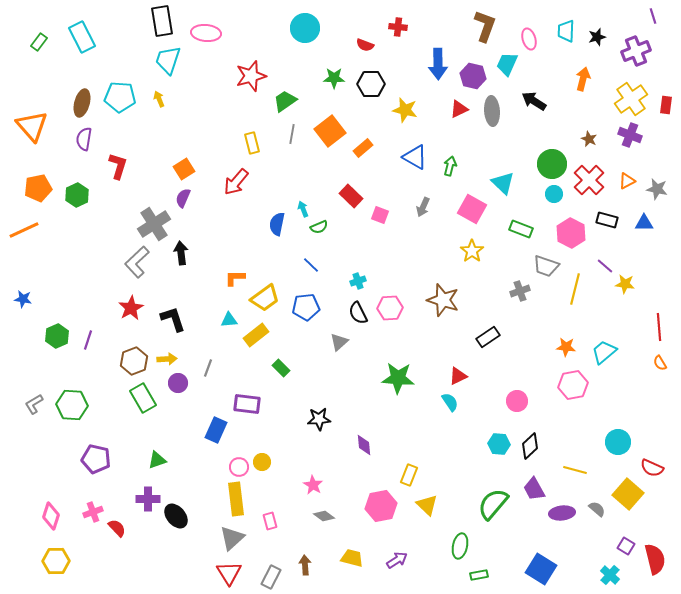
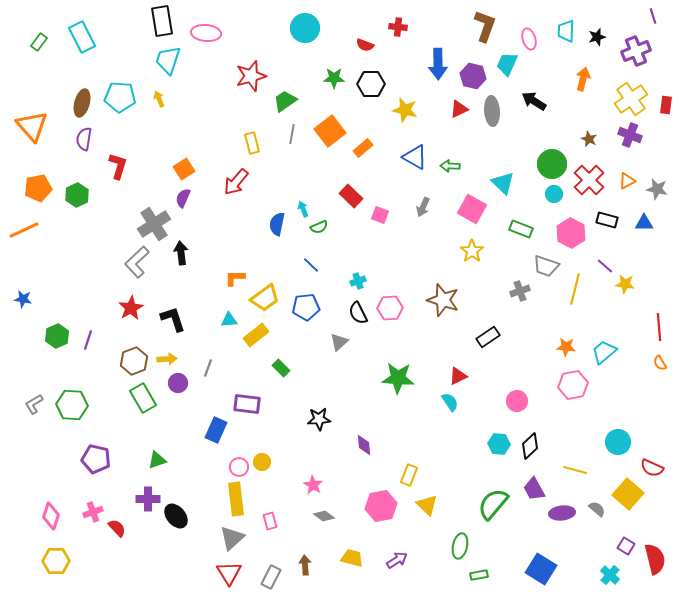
green arrow at (450, 166): rotated 102 degrees counterclockwise
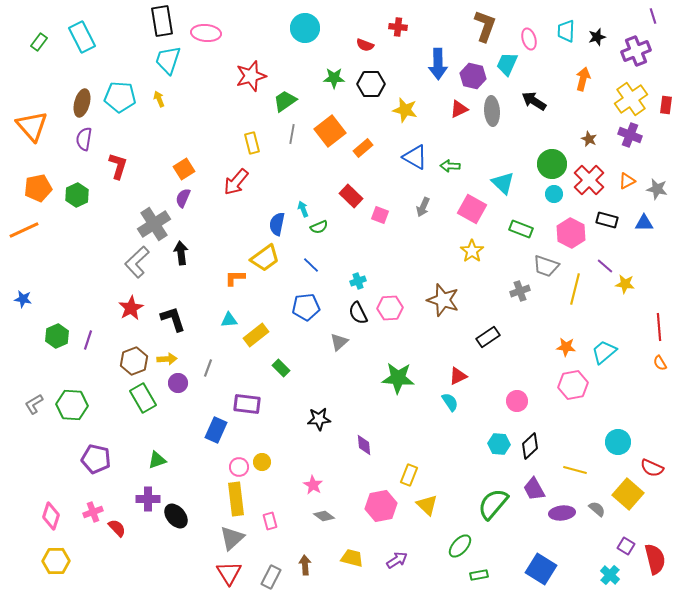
yellow trapezoid at (265, 298): moved 40 px up
green ellipse at (460, 546): rotated 30 degrees clockwise
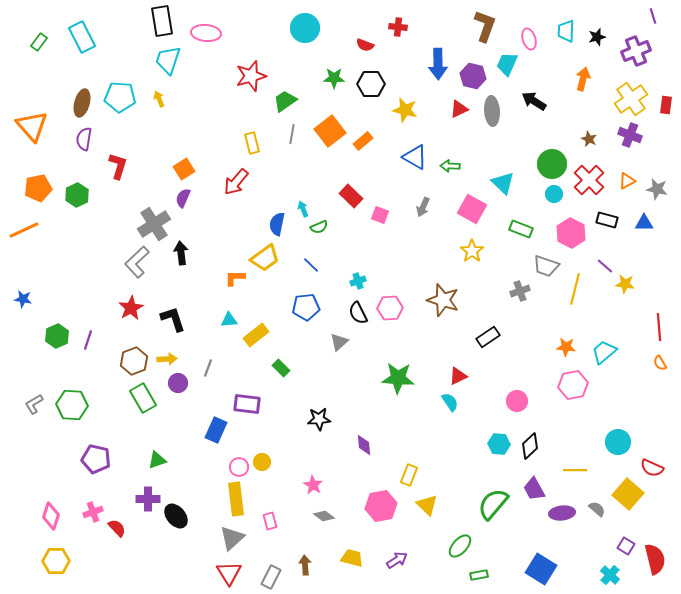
orange rectangle at (363, 148): moved 7 px up
yellow line at (575, 470): rotated 15 degrees counterclockwise
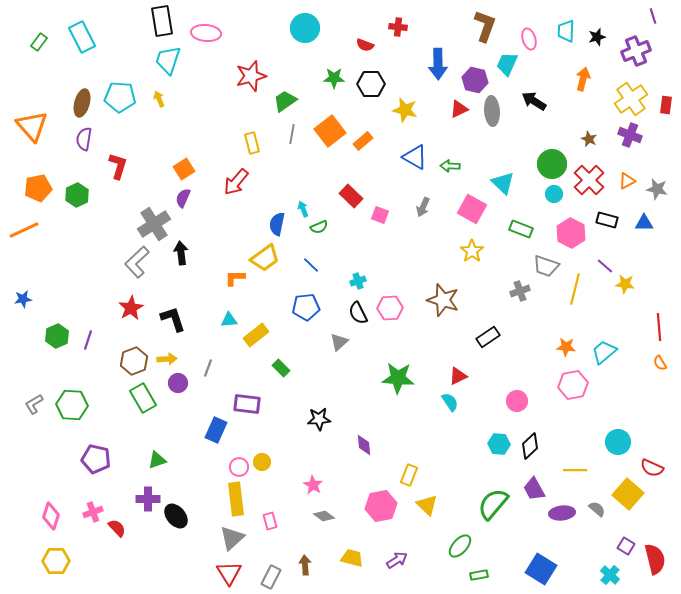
purple hexagon at (473, 76): moved 2 px right, 4 px down
blue star at (23, 299): rotated 18 degrees counterclockwise
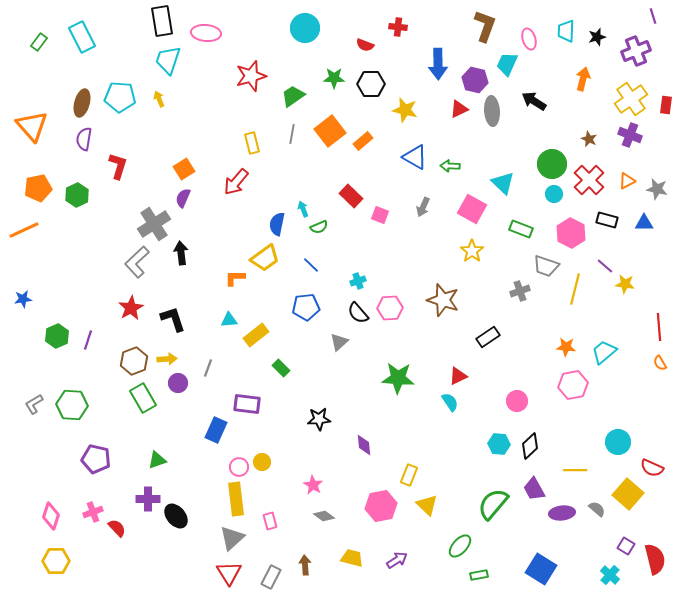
green trapezoid at (285, 101): moved 8 px right, 5 px up
black semicircle at (358, 313): rotated 15 degrees counterclockwise
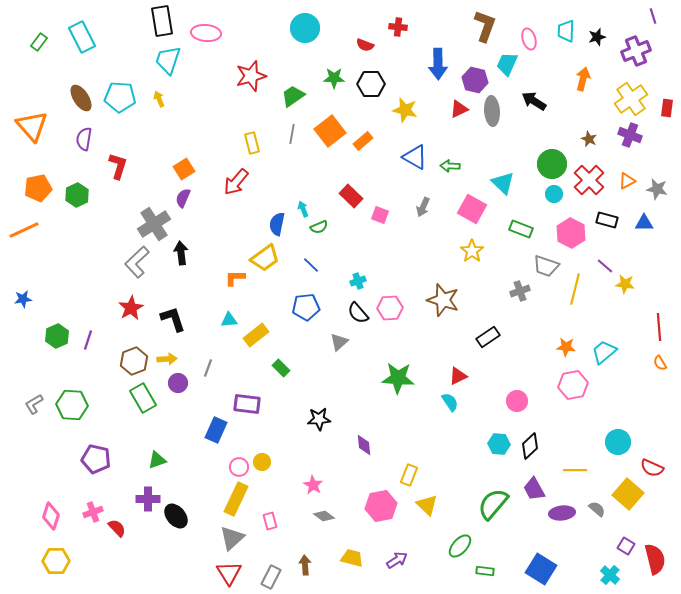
brown ellipse at (82, 103): moved 1 px left, 5 px up; rotated 48 degrees counterclockwise
red rectangle at (666, 105): moved 1 px right, 3 px down
yellow rectangle at (236, 499): rotated 32 degrees clockwise
green rectangle at (479, 575): moved 6 px right, 4 px up; rotated 18 degrees clockwise
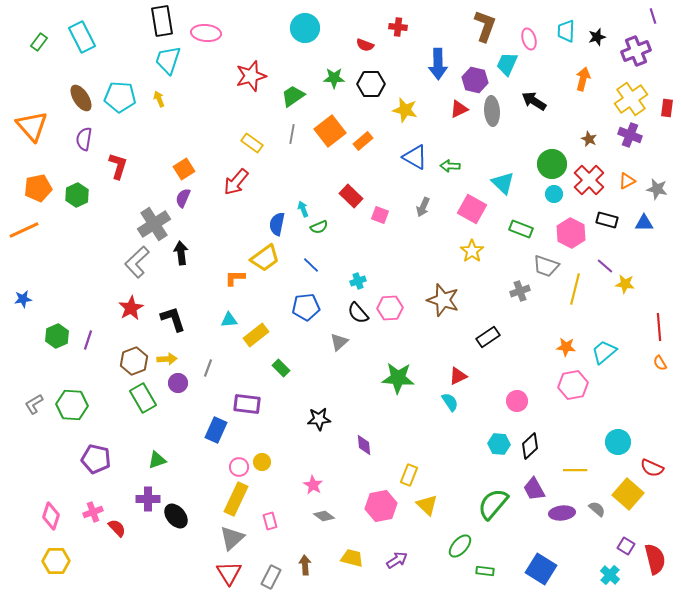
yellow rectangle at (252, 143): rotated 40 degrees counterclockwise
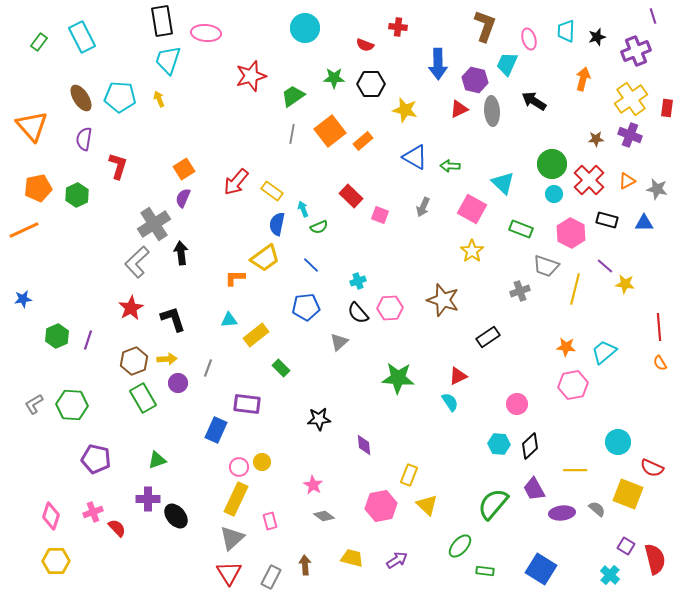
brown star at (589, 139): moved 7 px right; rotated 28 degrees counterclockwise
yellow rectangle at (252, 143): moved 20 px right, 48 px down
pink circle at (517, 401): moved 3 px down
yellow square at (628, 494): rotated 20 degrees counterclockwise
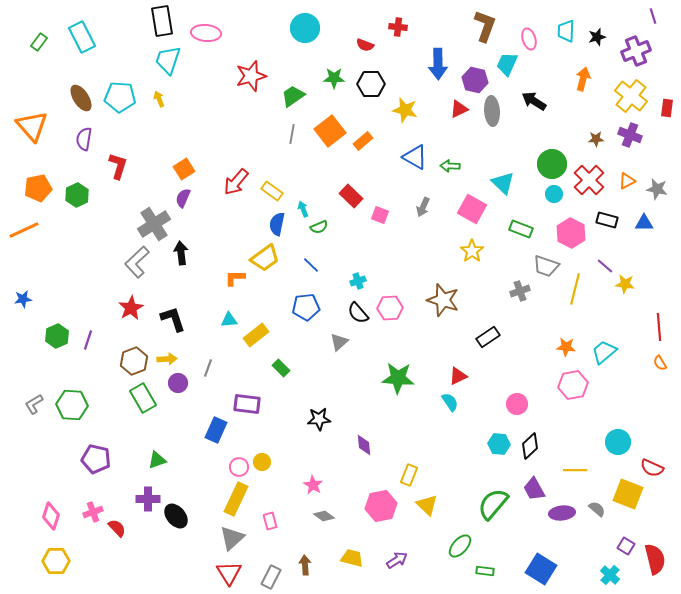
yellow cross at (631, 99): moved 3 px up; rotated 16 degrees counterclockwise
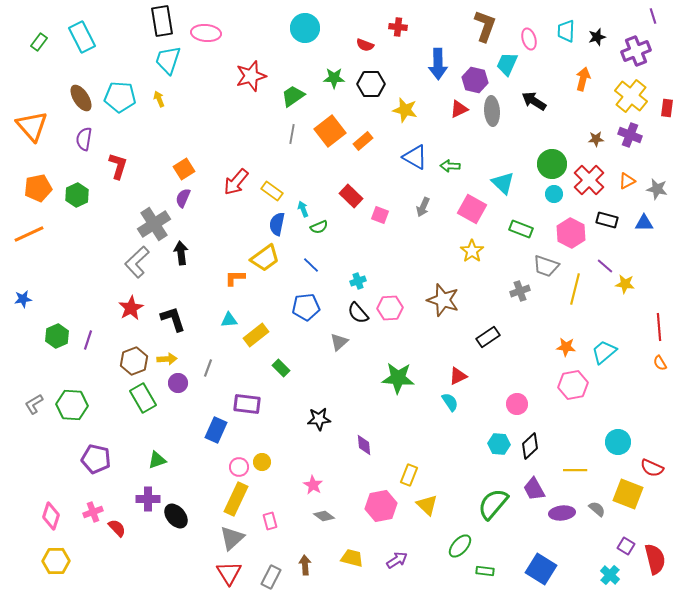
orange line at (24, 230): moved 5 px right, 4 px down
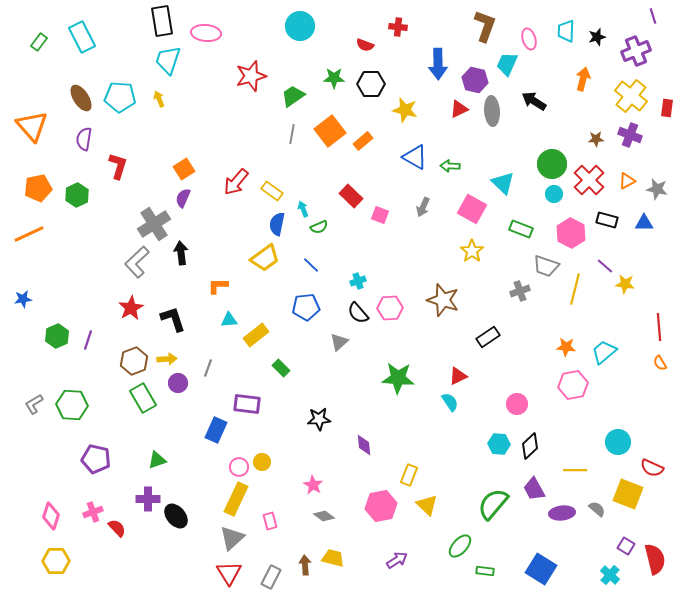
cyan circle at (305, 28): moved 5 px left, 2 px up
orange L-shape at (235, 278): moved 17 px left, 8 px down
yellow trapezoid at (352, 558): moved 19 px left
